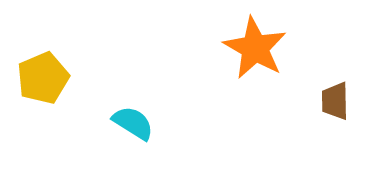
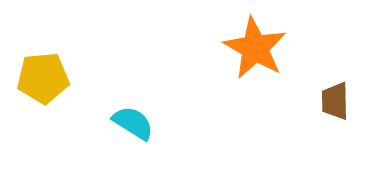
yellow pentagon: rotated 18 degrees clockwise
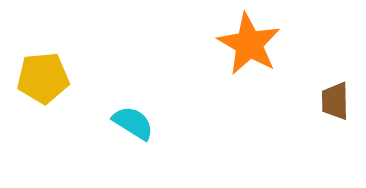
orange star: moved 6 px left, 4 px up
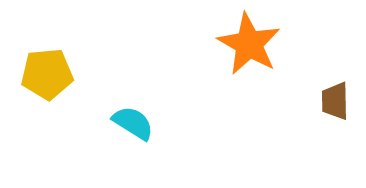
yellow pentagon: moved 4 px right, 4 px up
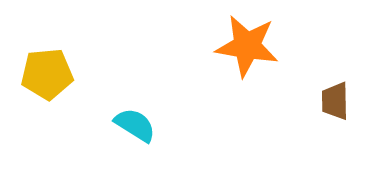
orange star: moved 2 px left, 2 px down; rotated 20 degrees counterclockwise
cyan semicircle: moved 2 px right, 2 px down
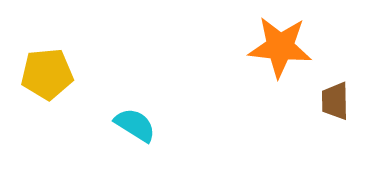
orange star: moved 33 px right, 1 px down; rotated 4 degrees counterclockwise
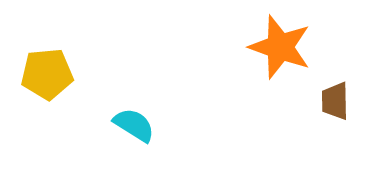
orange star: rotated 14 degrees clockwise
cyan semicircle: moved 1 px left
